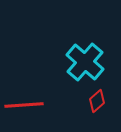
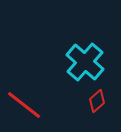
red line: rotated 42 degrees clockwise
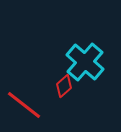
red diamond: moved 33 px left, 15 px up
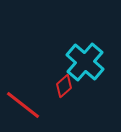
red line: moved 1 px left
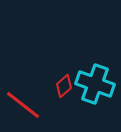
cyan cross: moved 10 px right, 22 px down; rotated 21 degrees counterclockwise
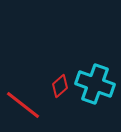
red diamond: moved 4 px left
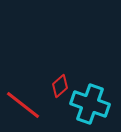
cyan cross: moved 5 px left, 20 px down
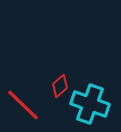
red line: rotated 6 degrees clockwise
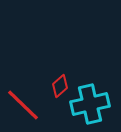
cyan cross: rotated 33 degrees counterclockwise
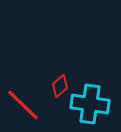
cyan cross: rotated 21 degrees clockwise
